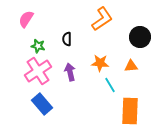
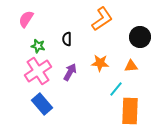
purple arrow: rotated 42 degrees clockwise
cyan line: moved 6 px right, 4 px down; rotated 70 degrees clockwise
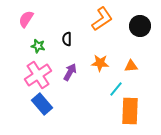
black circle: moved 11 px up
pink cross: moved 4 px down
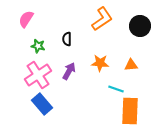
orange triangle: moved 1 px up
purple arrow: moved 1 px left, 1 px up
cyan line: rotated 70 degrees clockwise
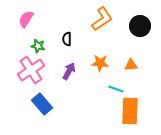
pink cross: moved 7 px left, 5 px up
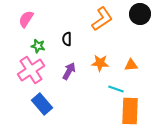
black circle: moved 12 px up
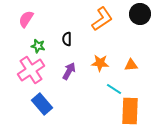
cyan line: moved 2 px left; rotated 14 degrees clockwise
